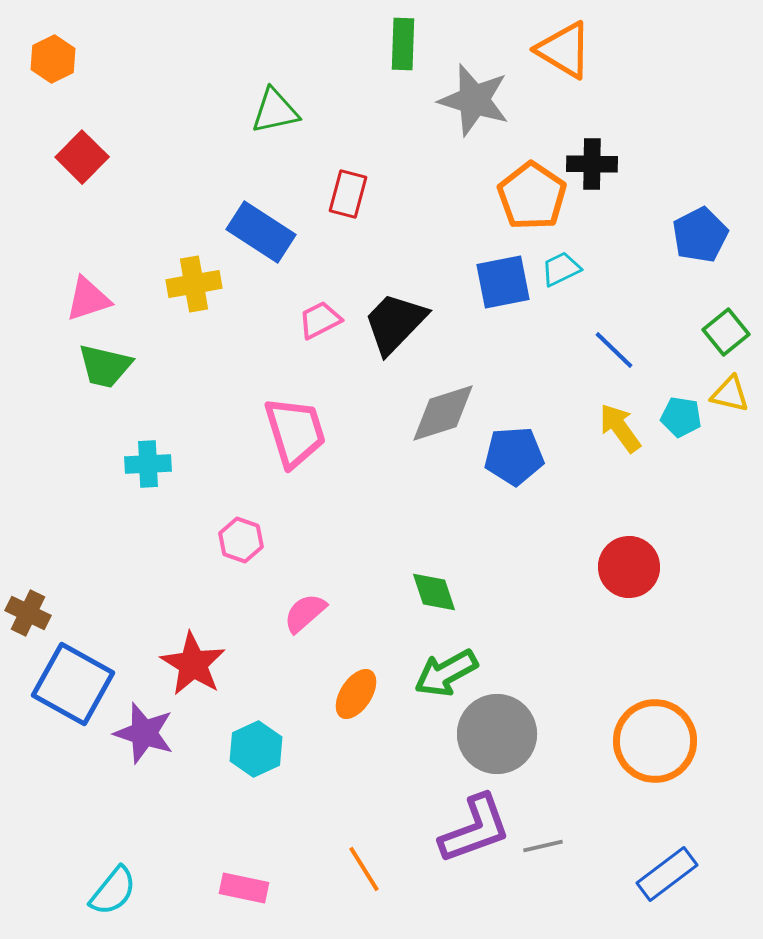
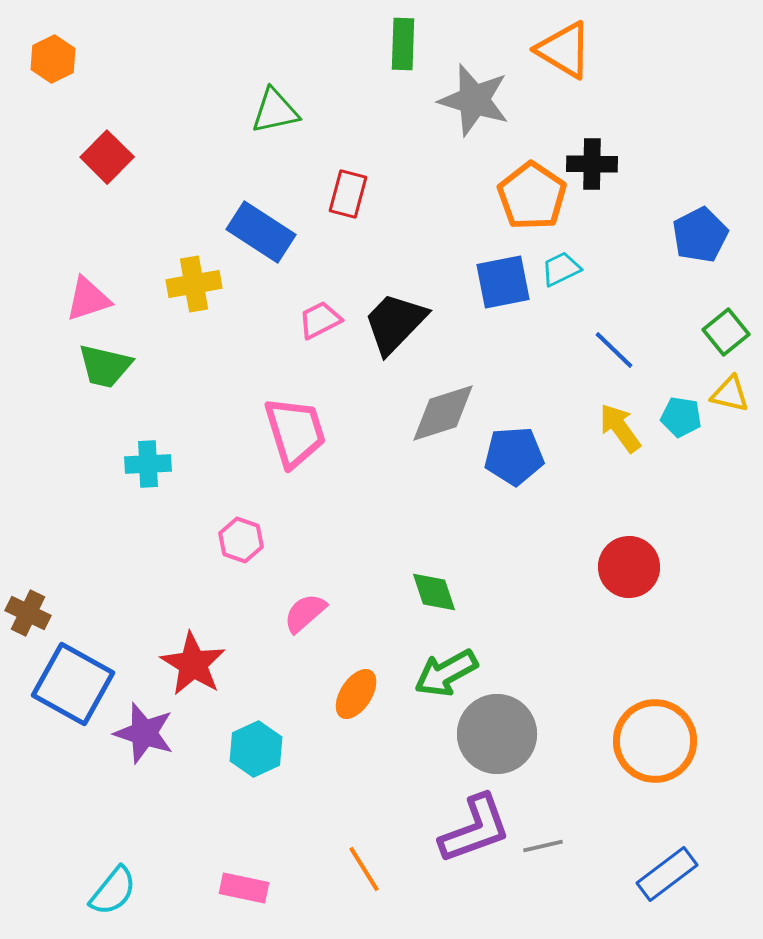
red square at (82, 157): moved 25 px right
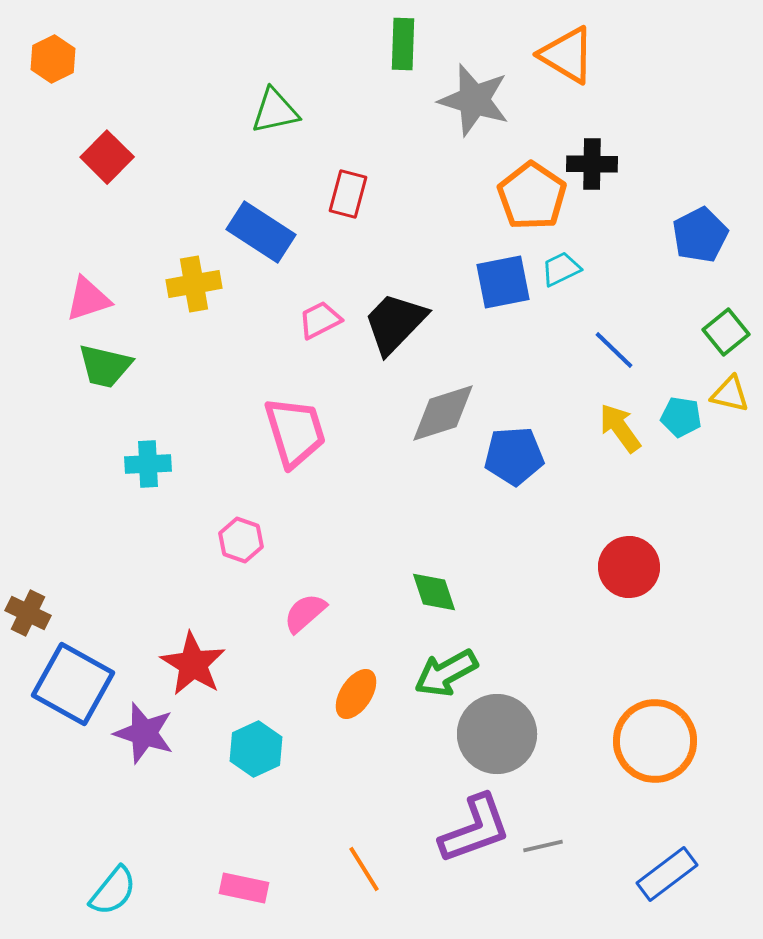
orange triangle at (564, 50): moved 3 px right, 5 px down
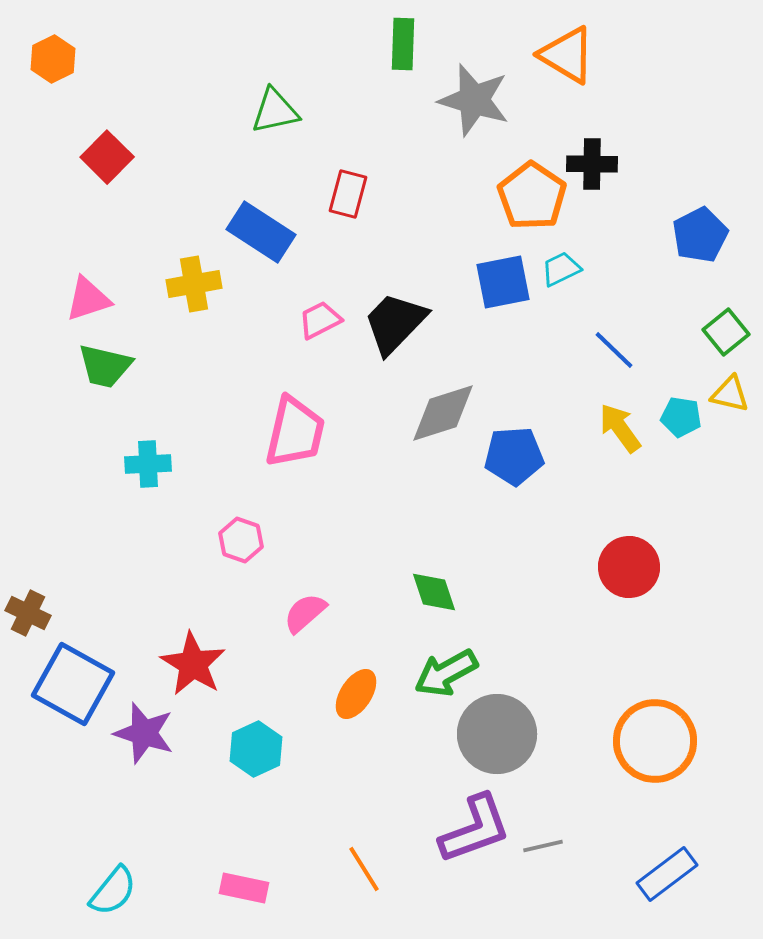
pink trapezoid at (295, 432): rotated 30 degrees clockwise
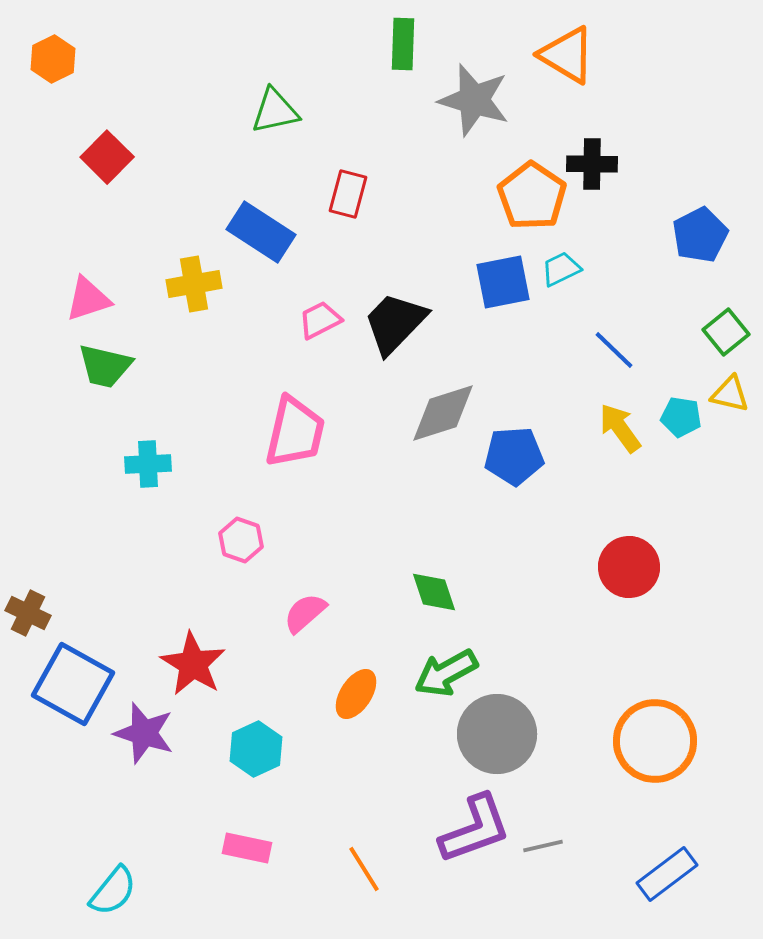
pink rectangle at (244, 888): moved 3 px right, 40 px up
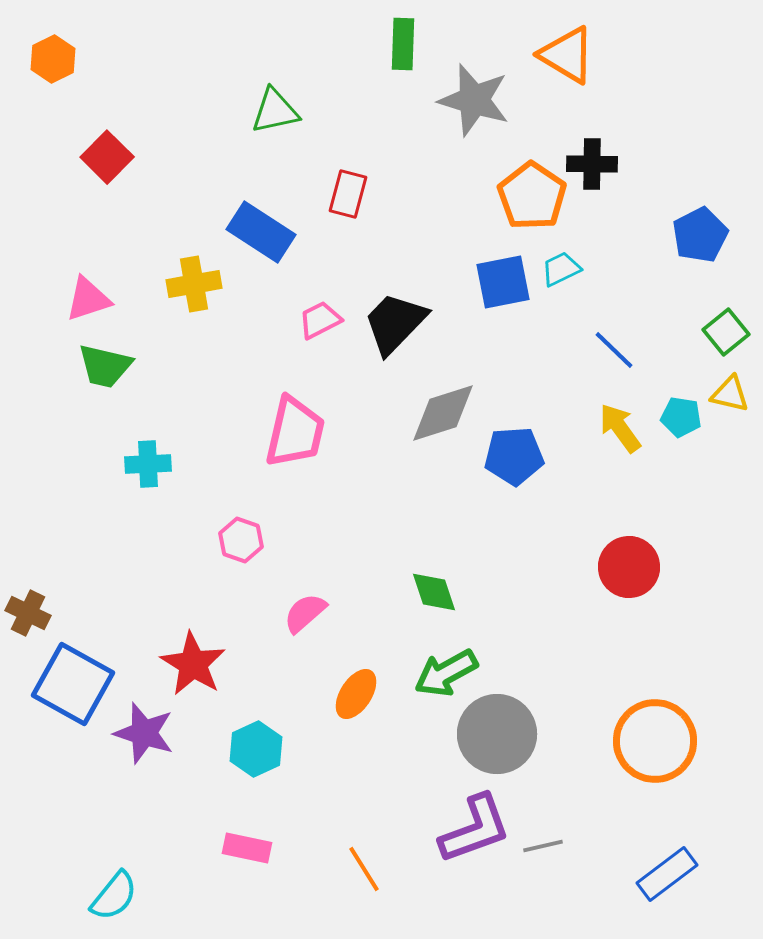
cyan semicircle at (113, 891): moved 1 px right, 5 px down
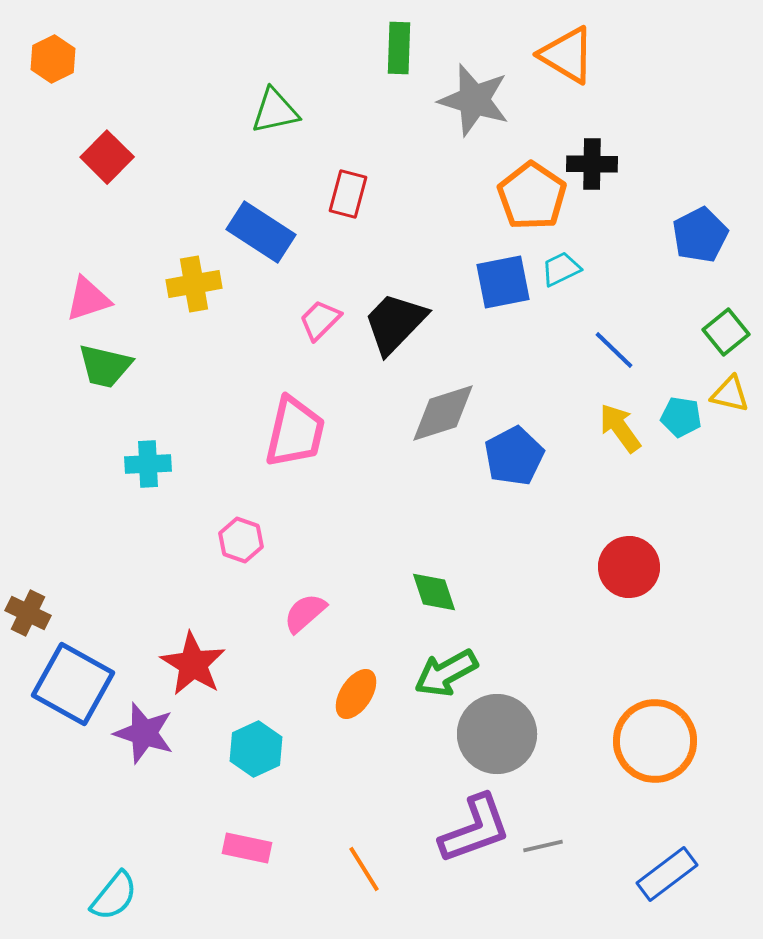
green rectangle at (403, 44): moved 4 px left, 4 px down
pink trapezoid at (320, 320): rotated 18 degrees counterclockwise
blue pentagon at (514, 456): rotated 24 degrees counterclockwise
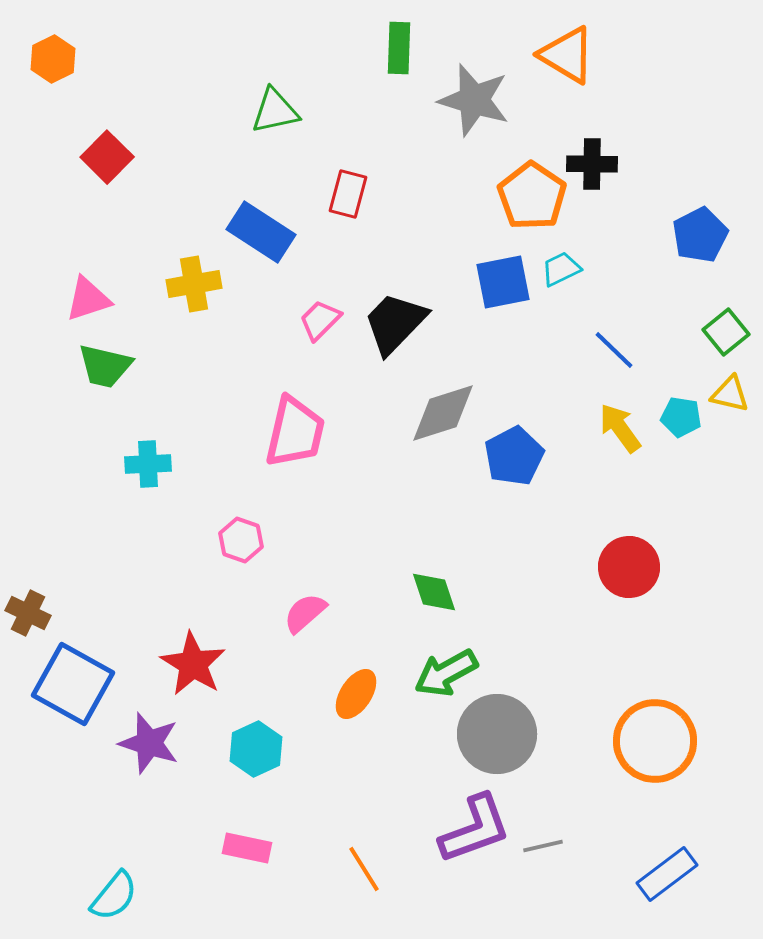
purple star at (144, 733): moved 5 px right, 10 px down
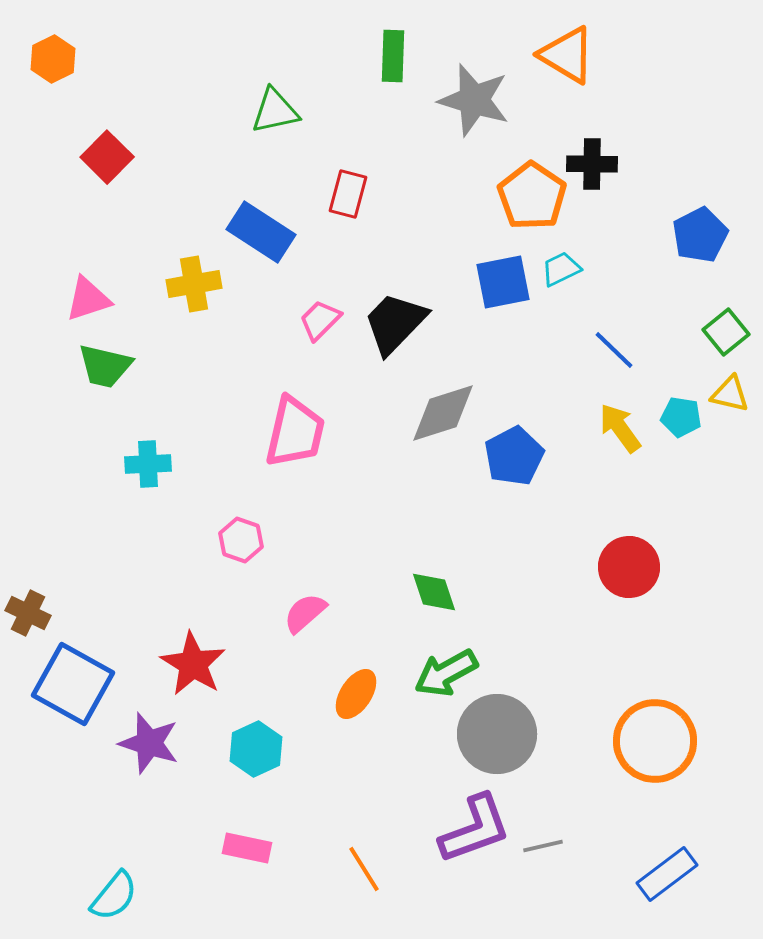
green rectangle at (399, 48): moved 6 px left, 8 px down
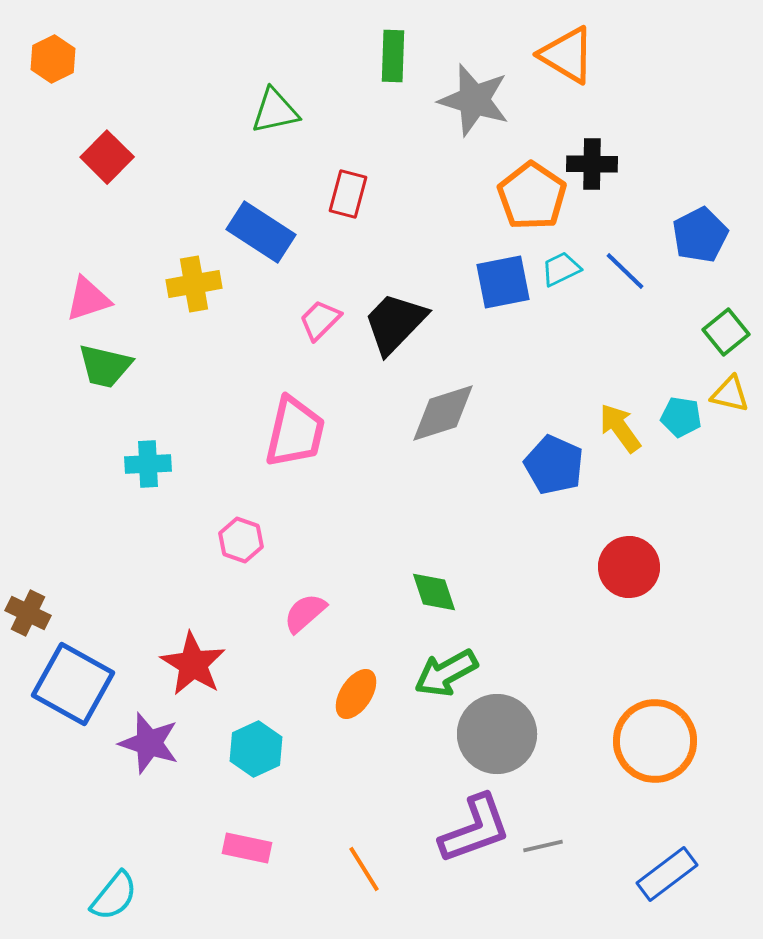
blue line at (614, 350): moved 11 px right, 79 px up
blue pentagon at (514, 456): moved 40 px right, 9 px down; rotated 20 degrees counterclockwise
